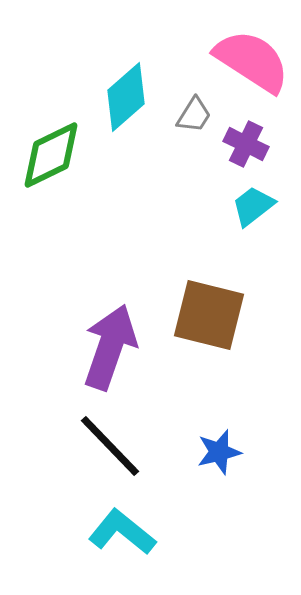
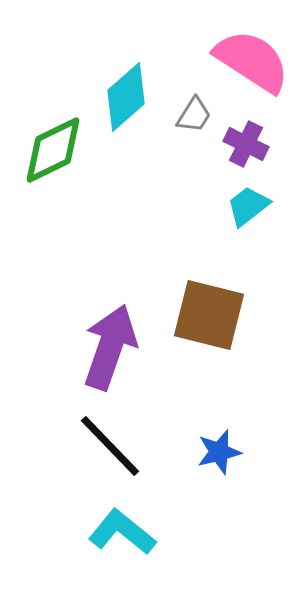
green diamond: moved 2 px right, 5 px up
cyan trapezoid: moved 5 px left
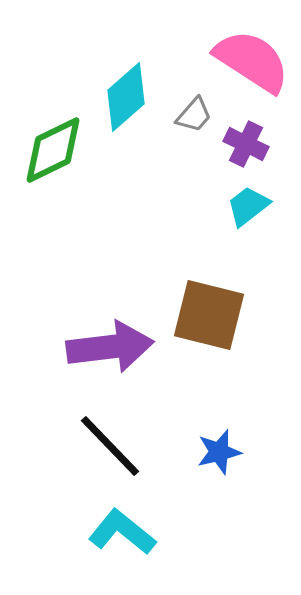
gray trapezoid: rotated 9 degrees clockwise
purple arrow: rotated 64 degrees clockwise
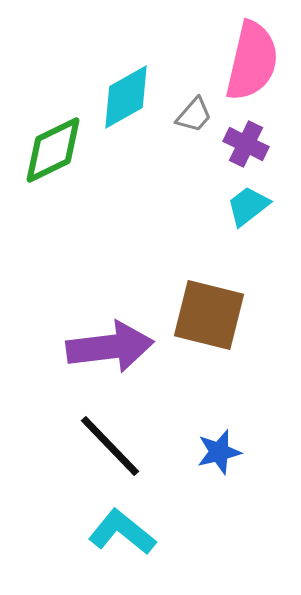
pink semicircle: rotated 70 degrees clockwise
cyan diamond: rotated 12 degrees clockwise
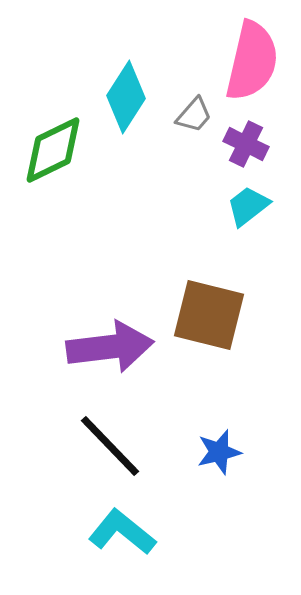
cyan diamond: rotated 28 degrees counterclockwise
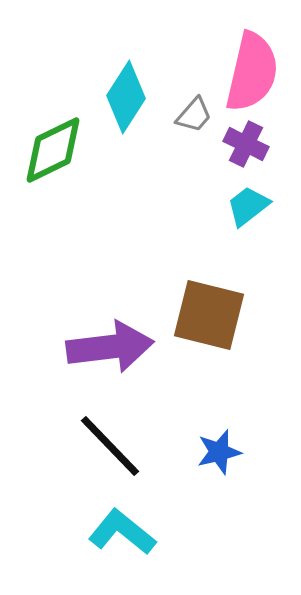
pink semicircle: moved 11 px down
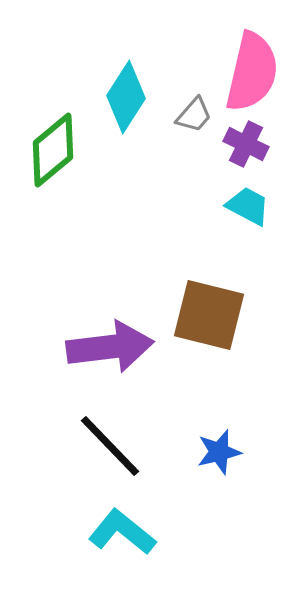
green diamond: rotated 14 degrees counterclockwise
cyan trapezoid: rotated 66 degrees clockwise
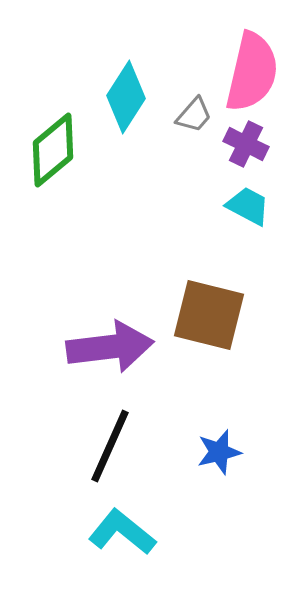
black line: rotated 68 degrees clockwise
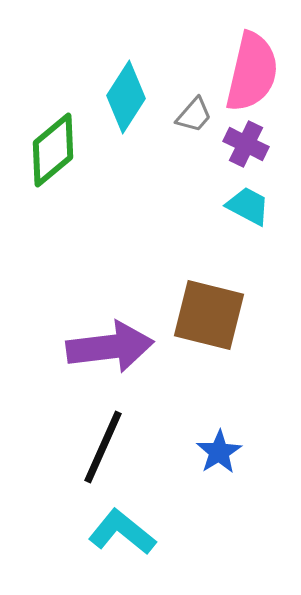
black line: moved 7 px left, 1 px down
blue star: rotated 18 degrees counterclockwise
